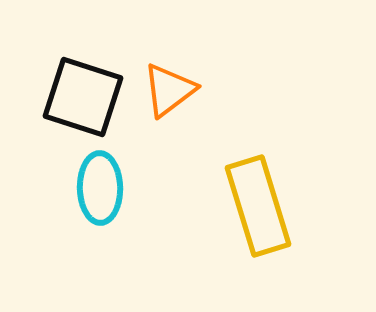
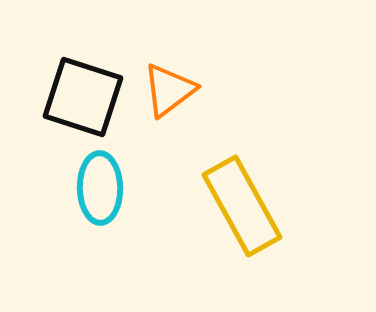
yellow rectangle: moved 16 px left; rotated 12 degrees counterclockwise
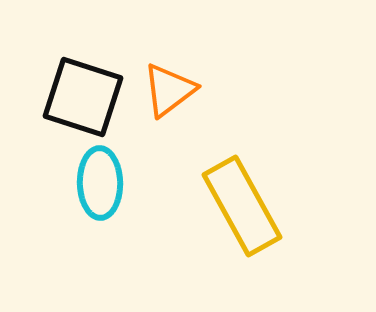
cyan ellipse: moved 5 px up
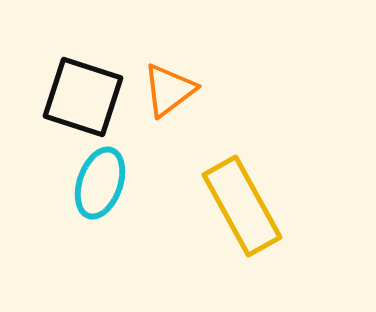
cyan ellipse: rotated 20 degrees clockwise
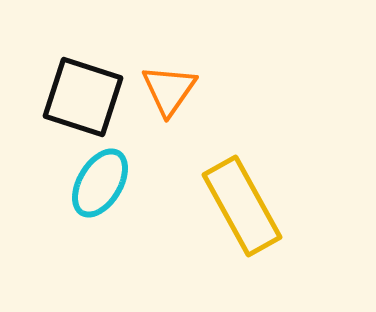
orange triangle: rotated 18 degrees counterclockwise
cyan ellipse: rotated 12 degrees clockwise
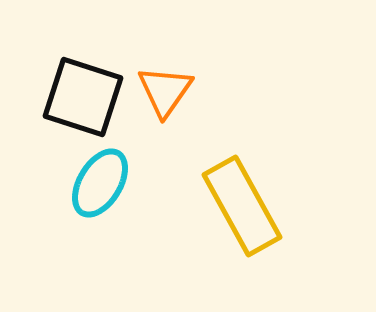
orange triangle: moved 4 px left, 1 px down
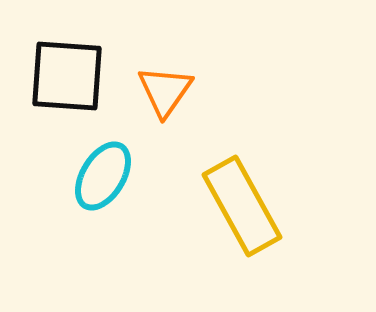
black square: moved 16 px left, 21 px up; rotated 14 degrees counterclockwise
cyan ellipse: moved 3 px right, 7 px up
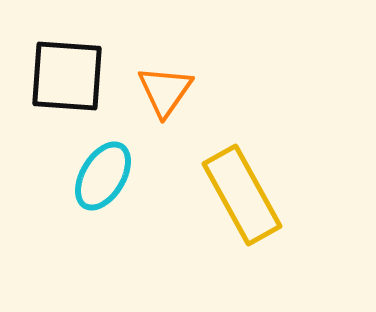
yellow rectangle: moved 11 px up
